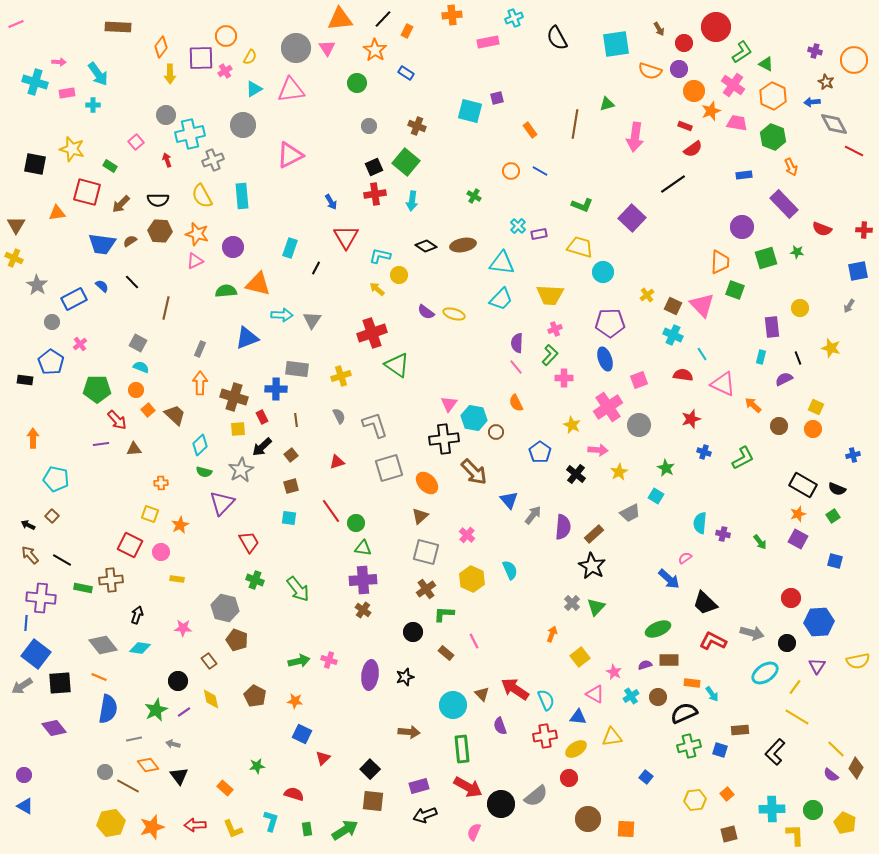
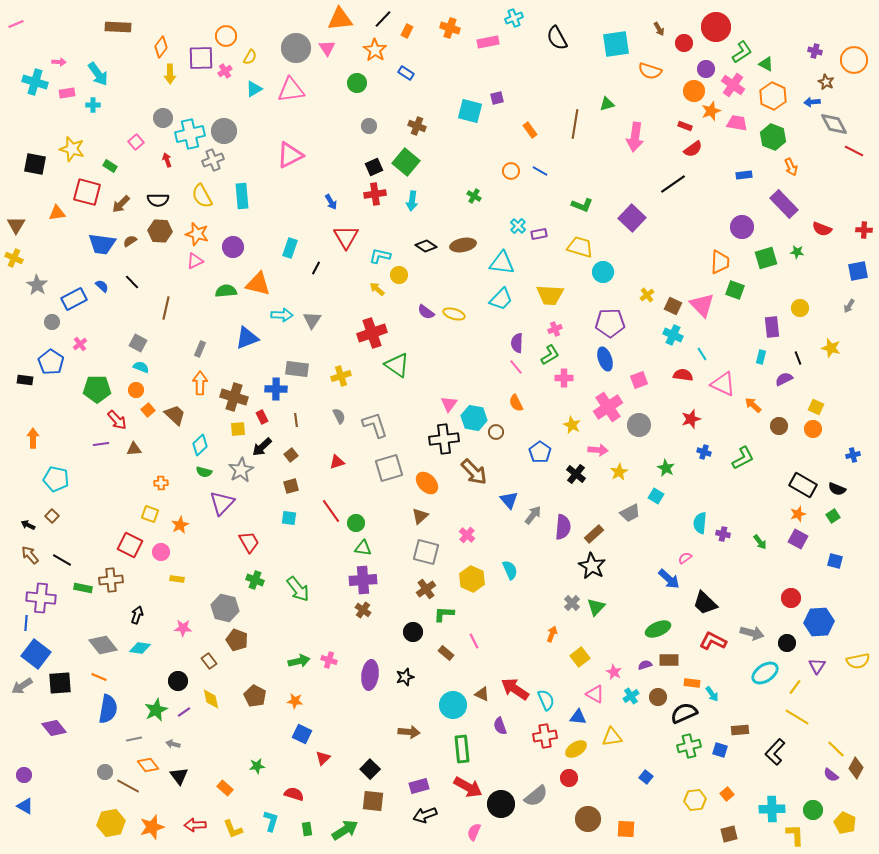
orange cross at (452, 15): moved 2 px left, 13 px down; rotated 24 degrees clockwise
purple circle at (679, 69): moved 27 px right
gray circle at (166, 115): moved 3 px left, 3 px down
gray circle at (243, 125): moved 19 px left, 6 px down
green L-shape at (550, 355): rotated 15 degrees clockwise
brown triangle at (482, 694): rotated 21 degrees counterclockwise
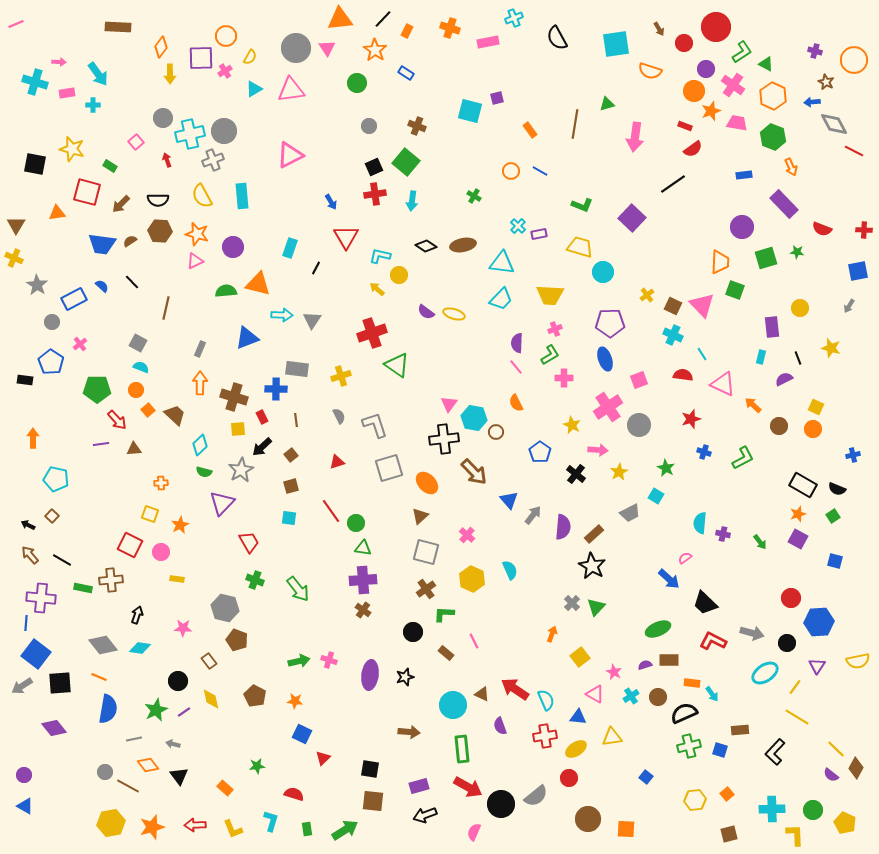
black square at (370, 769): rotated 36 degrees counterclockwise
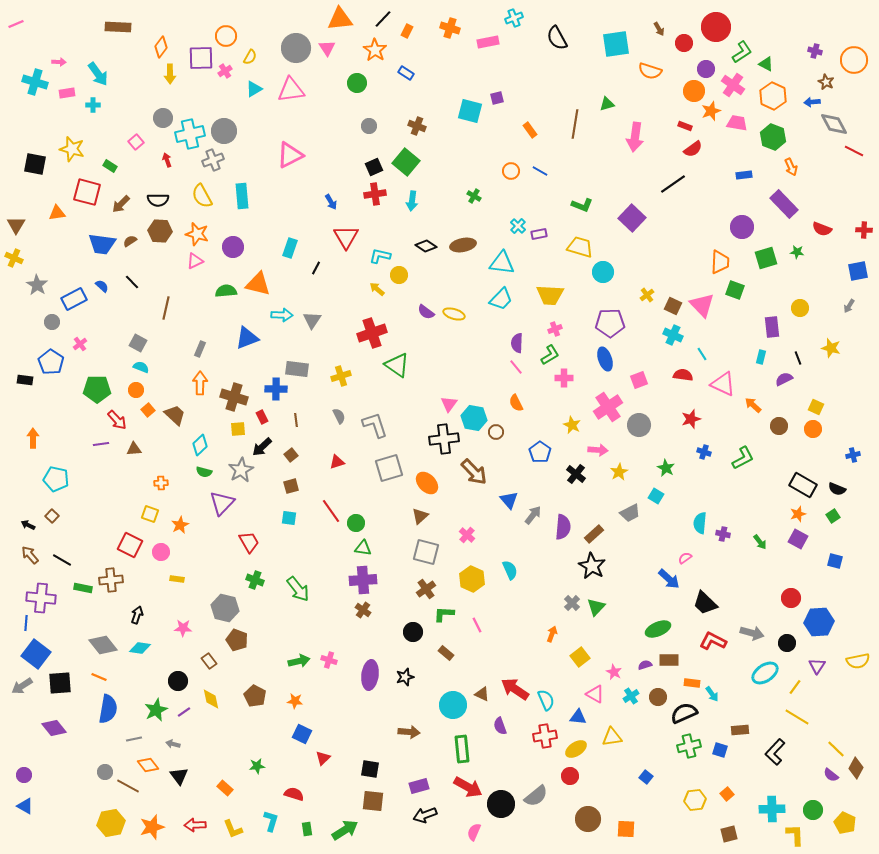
pink line at (474, 641): moved 3 px right, 16 px up
red circle at (569, 778): moved 1 px right, 2 px up
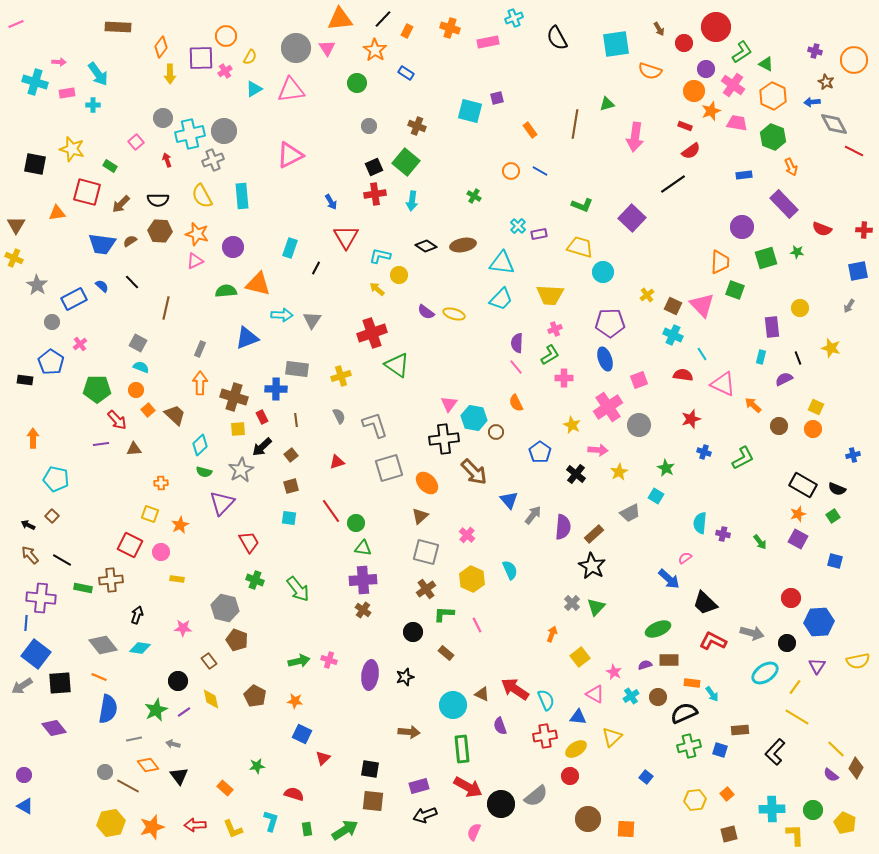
red semicircle at (693, 149): moved 2 px left, 2 px down
yellow triangle at (612, 737): rotated 35 degrees counterclockwise
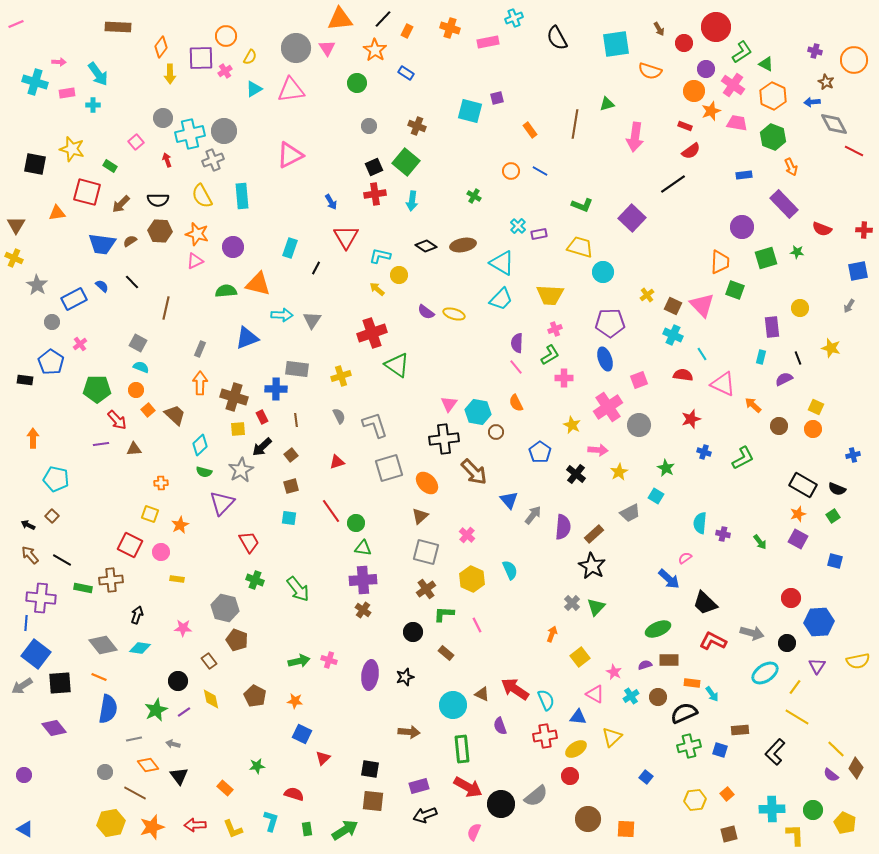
cyan triangle at (502, 263): rotated 24 degrees clockwise
cyan hexagon at (474, 418): moved 4 px right, 6 px up
brown line at (128, 786): moved 7 px right, 7 px down
blue triangle at (25, 806): moved 23 px down
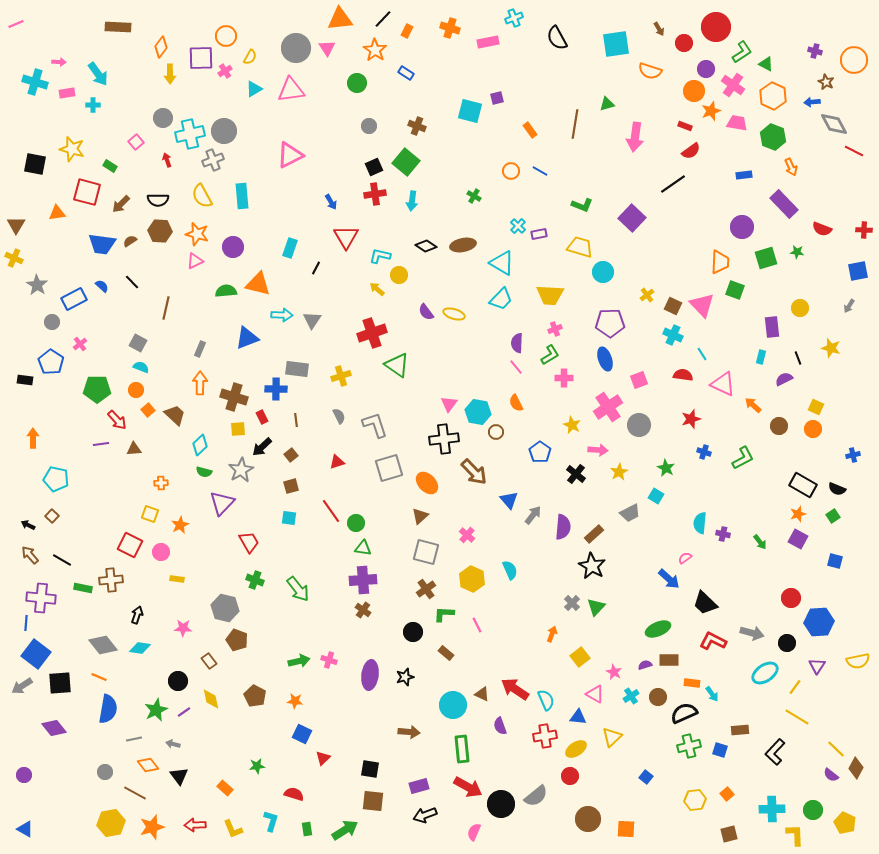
purple semicircle at (426, 312): rotated 18 degrees clockwise
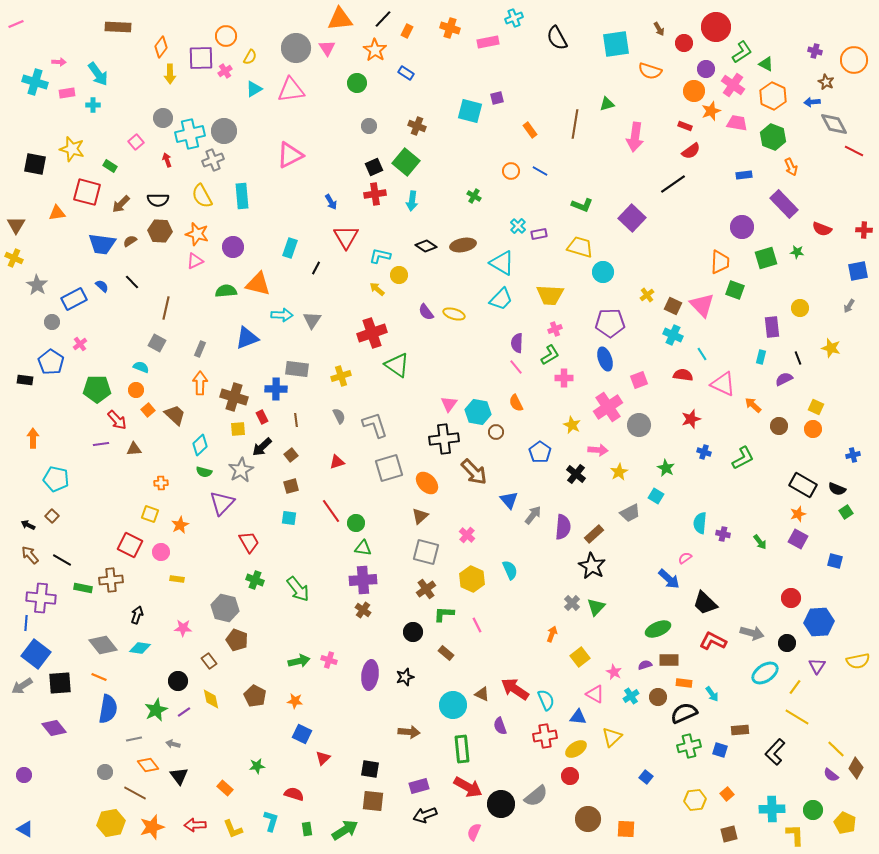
gray square at (138, 343): moved 19 px right
green square at (833, 516): moved 13 px right, 4 px up
orange rectangle at (692, 683): moved 8 px left
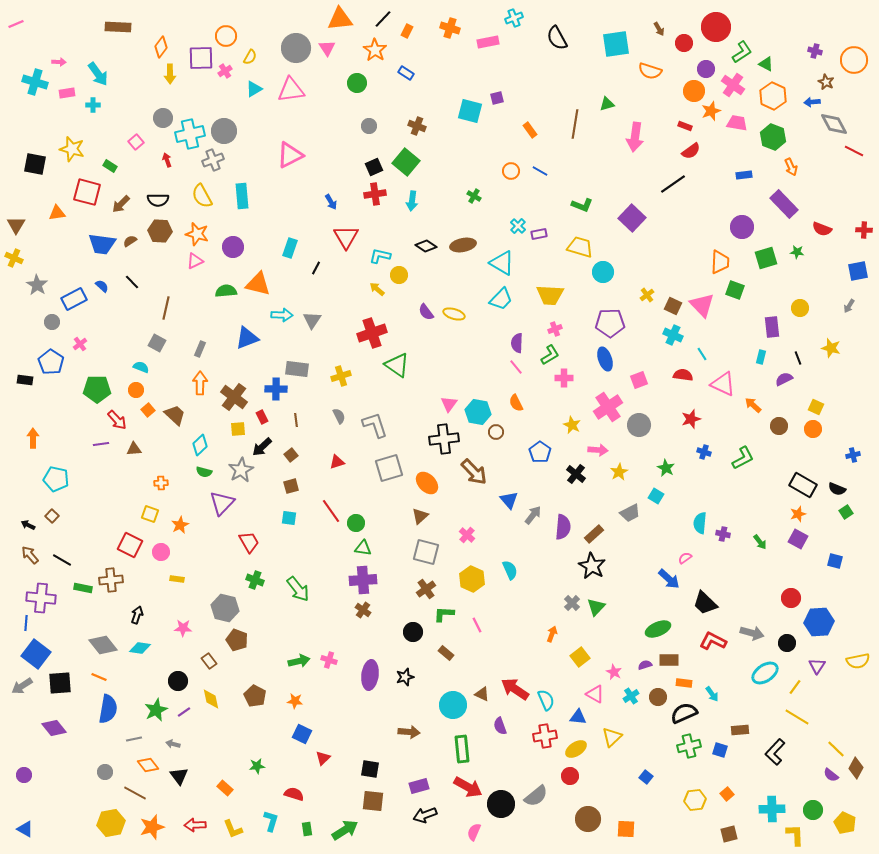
brown cross at (234, 397): rotated 20 degrees clockwise
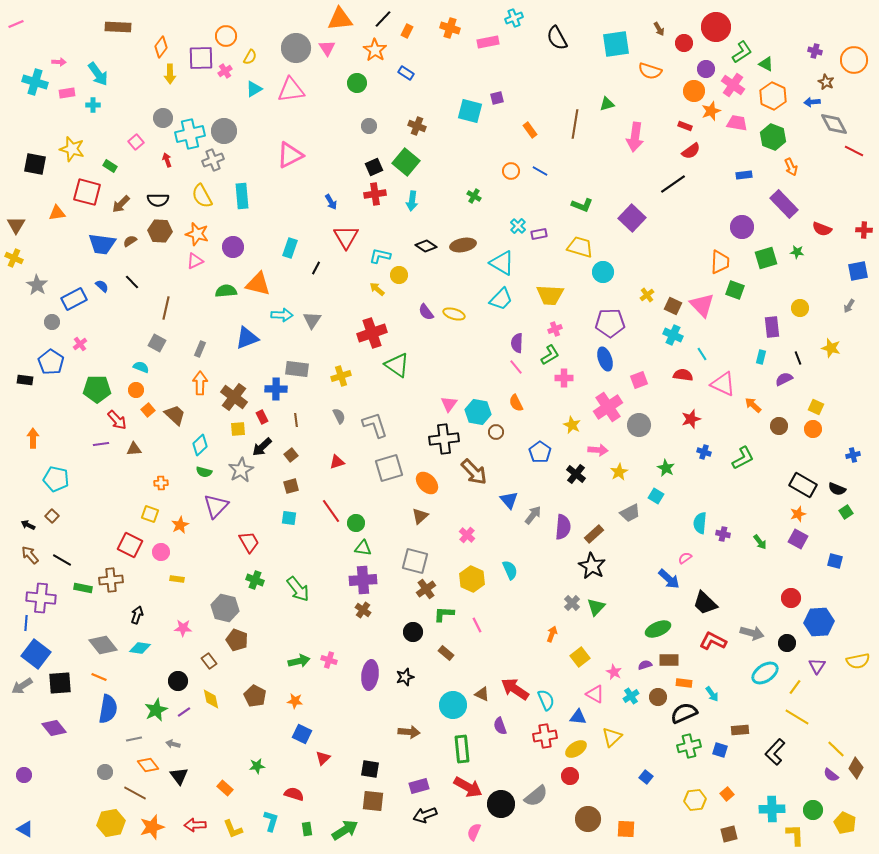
purple triangle at (222, 503): moved 6 px left, 3 px down
gray square at (426, 552): moved 11 px left, 9 px down
